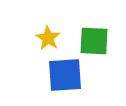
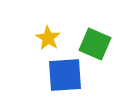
green square: moved 1 px right, 3 px down; rotated 20 degrees clockwise
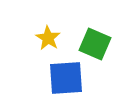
blue square: moved 1 px right, 3 px down
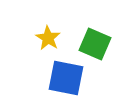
blue square: rotated 15 degrees clockwise
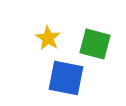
green square: rotated 8 degrees counterclockwise
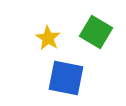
green square: moved 1 px right, 12 px up; rotated 16 degrees clockwise
